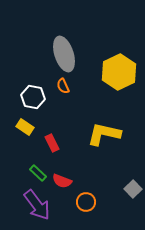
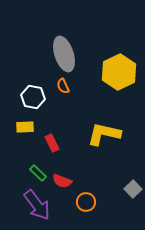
yellow rectangle: rotated 36 degrees counterclockwise
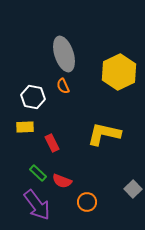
orange circle: moved 1 px right
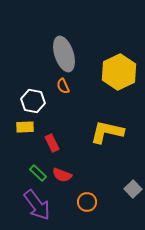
white hexagon: moved 4 px down
yellow L-shape: moved 3 px right, 2 px up
red semicircle: moved 6 px up
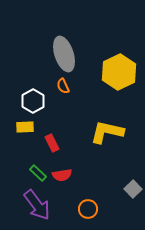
white hexagon: rotated 20 degrees clockwise
red semicircle: rotated 30 degrees counterclockwise
orange circle: moved 1 px right, 7 px down
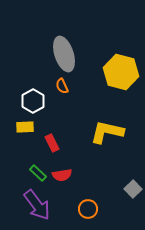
yellow hexagon: moved 2 px right; rotated 20 degrees counterclockwise
orange semicircle: moved 1 px left
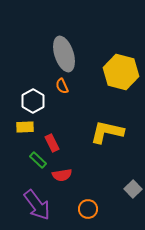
green rectangle: moved 13 px up
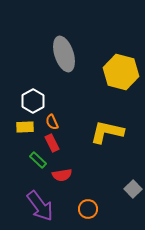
orange semicircle: moved 10 px left, 36 px down
purple arrow: moved 3 px right, 1 px down
